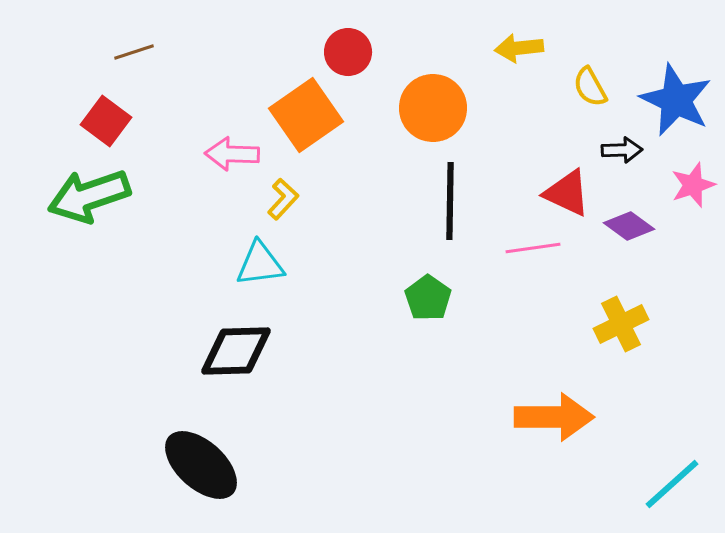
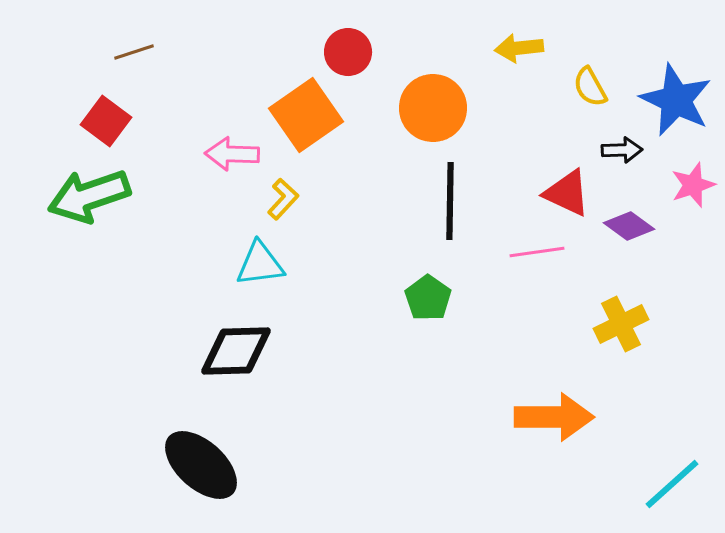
pink line: moved 4 px right, 4 px down
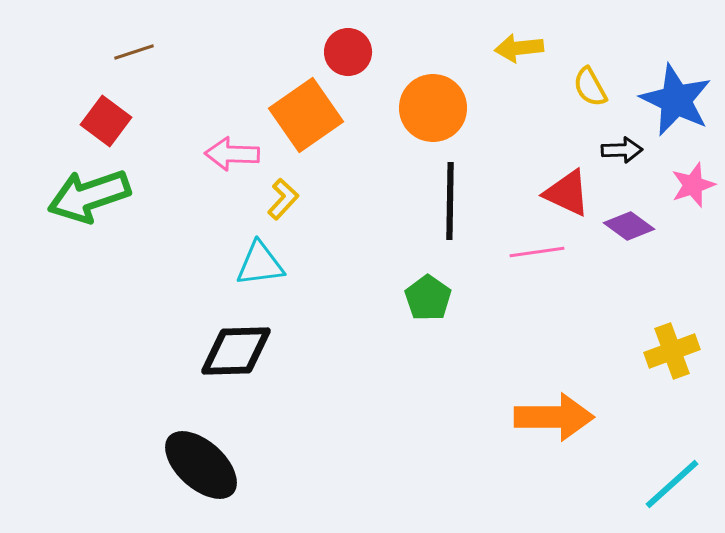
yellow cross: moved 51 px right, 27 px down; rotated 6 degrees clockwise
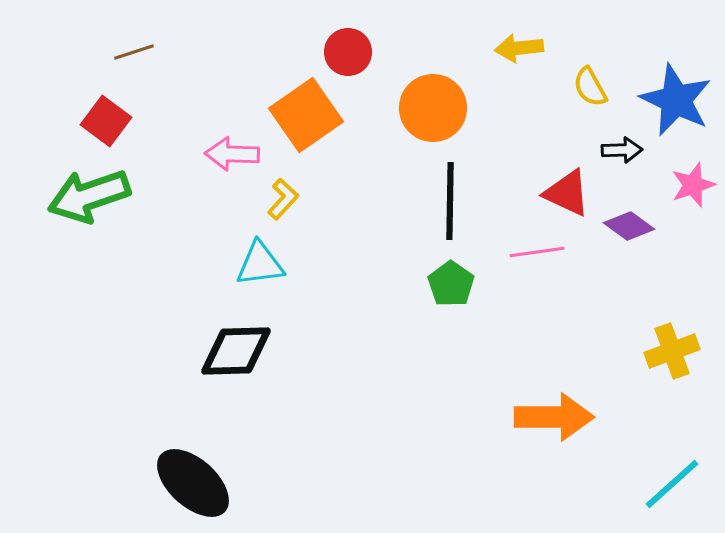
green pentagon: moved 23 px right, 14 px up
black ellipse: moved 8 px left, 18 px down
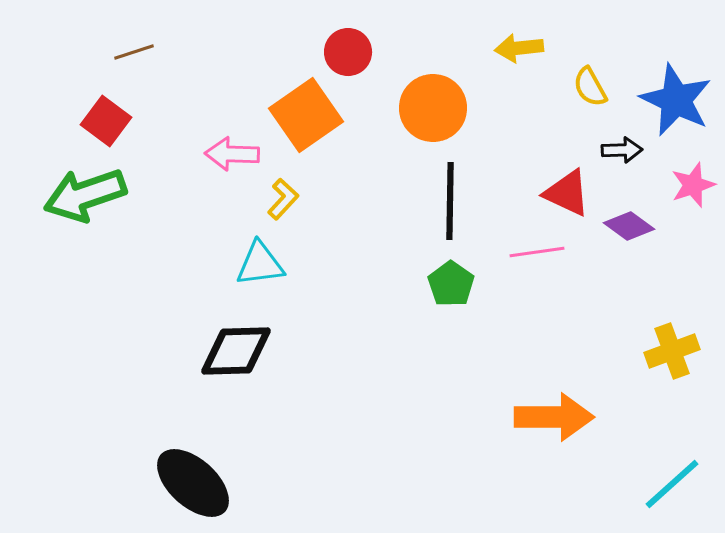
green arrow: moved 4 px left, 1 px up
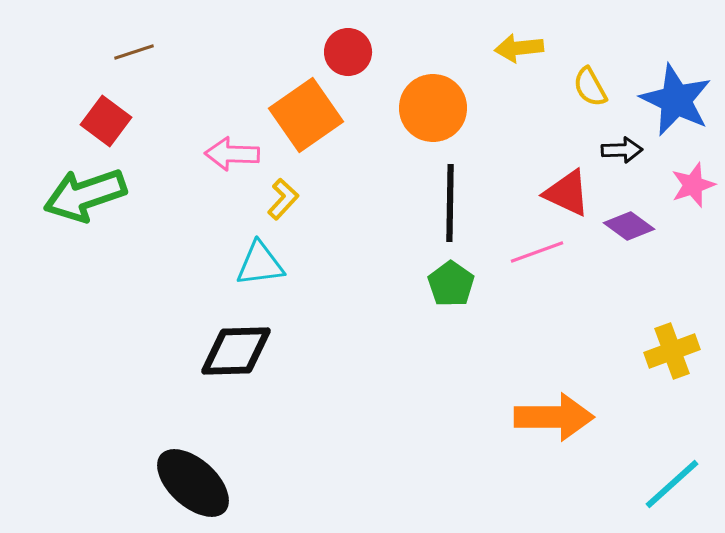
black line: moved 2 px down
pink line: rotated 12 degrees counterclockwise
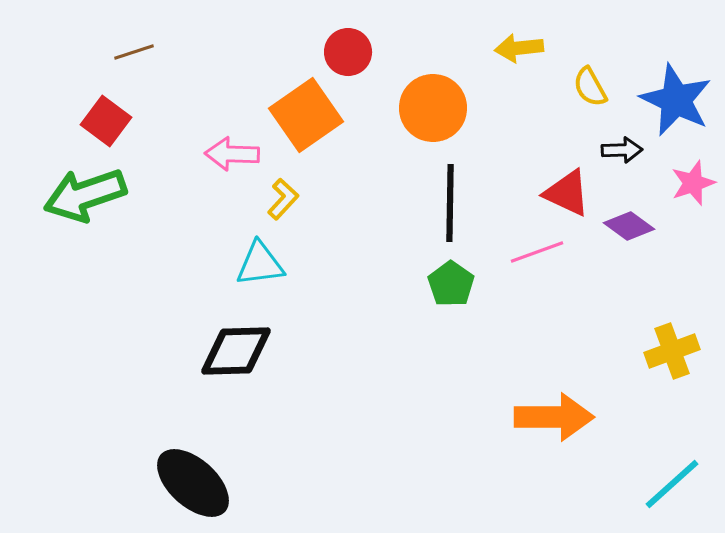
pink star: moved 2 px up
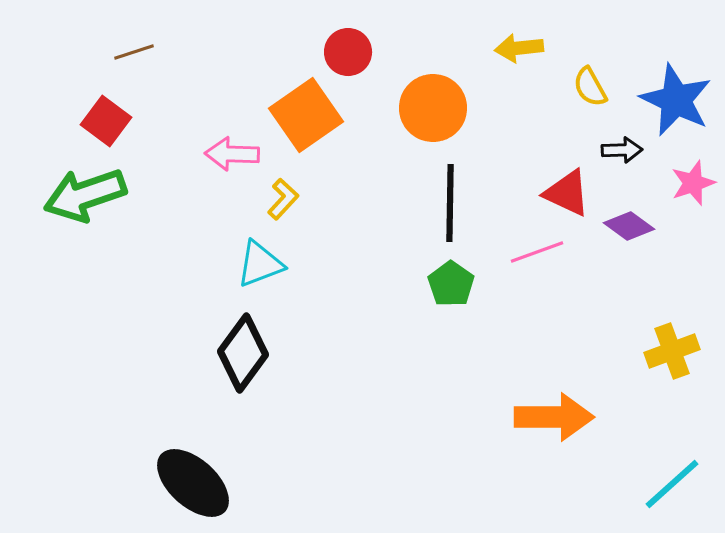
cyan triangle: rotated 14 degrees counterclockwise
black diamond: moved 7 px right, 2 px down; rotated 52 degrees counterclockwise
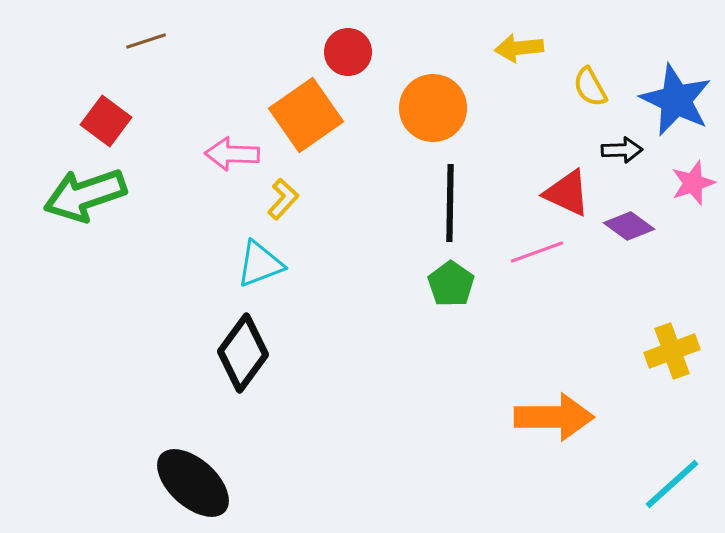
brown line: moved 12 px right, 11 px up
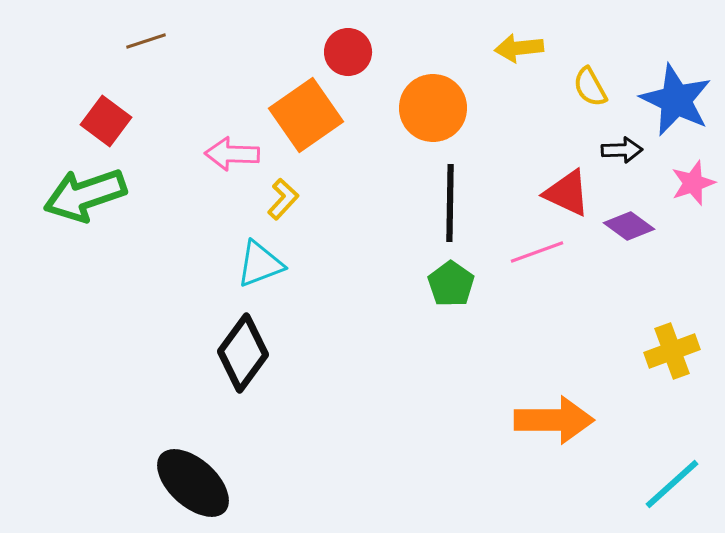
orange arrow: moved 3 px down
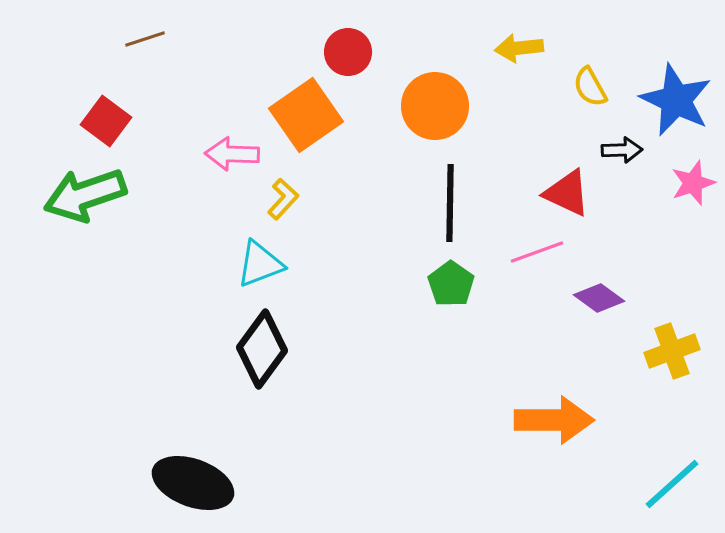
brown line: moved 1 px left, 2 px up
orange circle: moved 2 px right, 2 px up
purple diamond: moved 30 px left, 72 px down
black diamond: moved 19 px right, 4 px up
black ellipse: rotated 22 degrees counterclockwise
